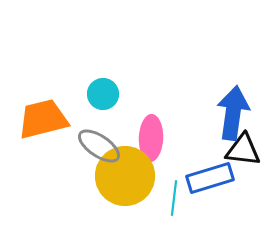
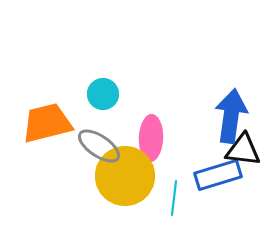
blue arrow: moved 2 px left, 3 px down
orange trapezoid: moved 4 px right, 4 px down
blue rectangle: moved 8 px right, 3 px up
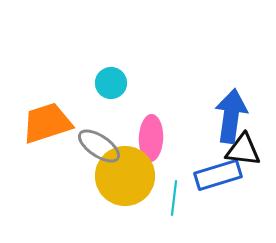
cyan circle: moved 8 px right, 11 px up
orange trapezoid: rotated 4 degrees counterclockwise
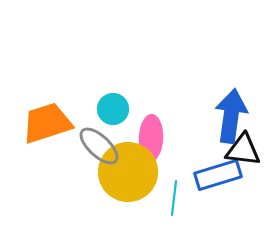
cyan circle: moved 2 px right, 26 px down
gray ellipse: rotated 9 degrees clockwise
yellow circle: moved 3 px right, 4 px up
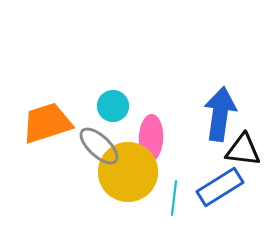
cyan circle: moved 3 px up
blue arrow: moved 11 px left, 2 px up
blue rectangle: moved 2 px right, 12 px down; rotated 15 degrees counterclockwise
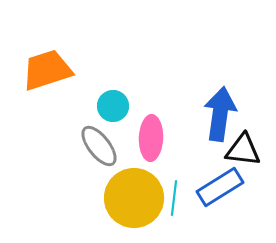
orange trapezoid: moved 53 px up
gray ellipse: rotated 9 degrees clockwise
yellow circle: moved 6 px right, 26 px down
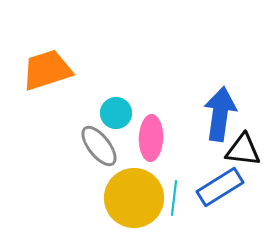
cyan circle: moved 3 px right, 7 px down
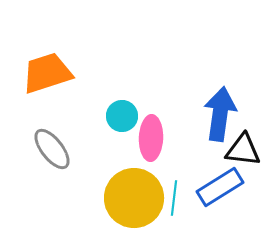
orange trapezoid: moved 3 px down
cyan circle: moved 6 px right, 3 px down
gray ellipse: moved 47 px left, 3 px down
